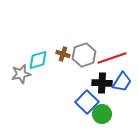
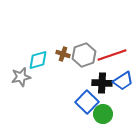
red line: moved 3 px up
gray star: moved 3 px down
blue trapezoid: moved 1 px right, 1 px up; rotated 25 degrees clockwise
green circle: moved 1 px right
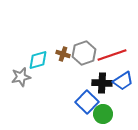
gray hexagon: moved 2 px up
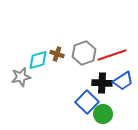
brown cross: moved 6 px left
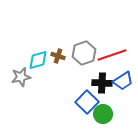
brown cross: moved 1 px right, 2 px down
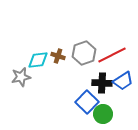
red line: rotated 8 degrees counterclockwise
cyan diamond: rotated 10 degrees clockwise
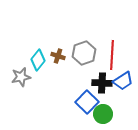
red line: rotated 60 degrees counterclockwise
cyan diamond: rotated 45 degrees counterclockwise
